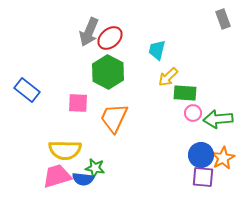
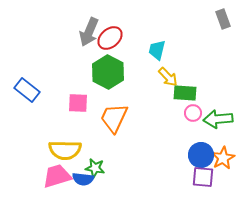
yellow arrow: rotated 90 degrees counterclockwise
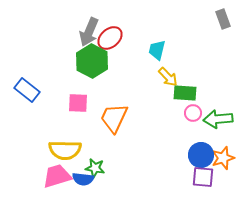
green hexagon: moved 16 px left, 11 px up
orange star: rotated 10 degrees clockwise
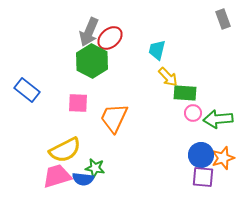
yellow semicircle: rotated 28 degrees counterclockwise
